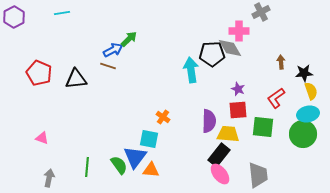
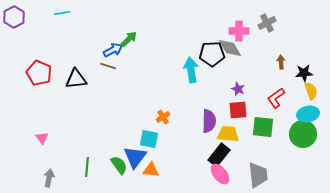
gray cross: moved 6 px right, 11 px down
orange cross: rotated 24 degrees clockwise
pink triangle: rotated 32 degrees clockwise
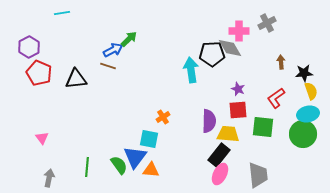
purple hexagon: moved 15 px right, 30 px down
pink ellipse: rotated 65 degrees clockwise
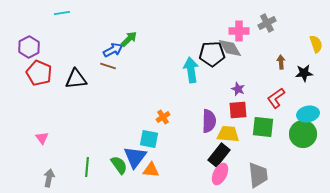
yellow semicircle: moved 5 px right, 47 px up
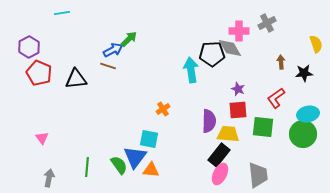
orange cross: moved 8 px up
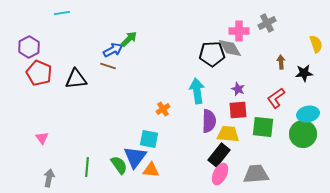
cyan arrow: moved 6 px right, 21 px down
gray trapezoid: moved 2 px left, 1 px up; rotated 88 degrees counterclockwise
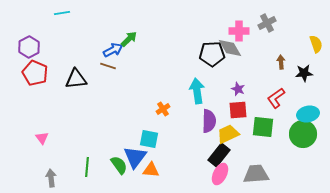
red pentagon: moved 4 px left
yellow trapezoid: rotated 30 degrees counterclockwise
gray arrow: moved 2 px right; rotated 18 degrees counterclockwise
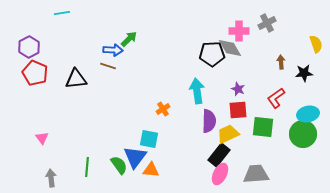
blue arrow: rotated 30 degrees clockwise
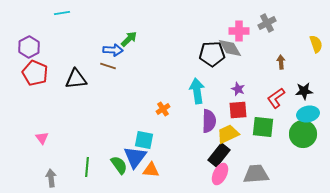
black star: moved 18 px down
cyan square: moved 5 px left, 1 px down
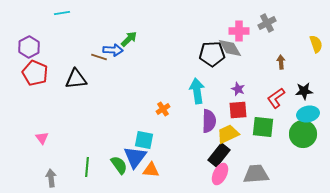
brown line: moved 9 px left, 9 px up
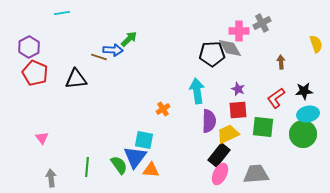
gray cross: moved 5 px left
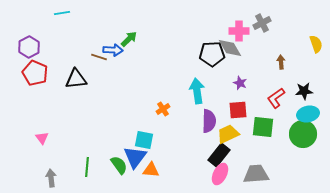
purple star: moved 2 px right, 6 px up
